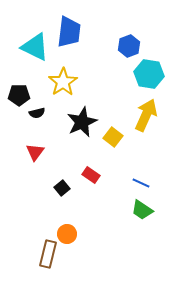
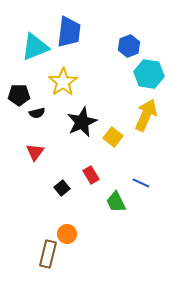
cyan triangle: rotated 48 degrees counterclockwise
red rectangle: rotated 24 degrees clockwise
green trapezoid: moved 26 px left, 8 px up; rotated 30 degrees clockwise
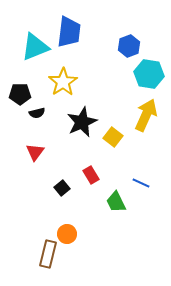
black pentagon: moved 1 px right, 1 px up
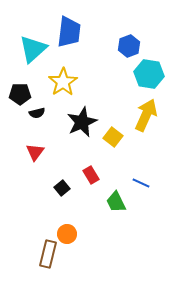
cyan triangle: moved 2 px left, 2 px down; rotated 20 degrees counterclockwise
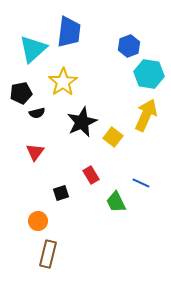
black pentagon: moved 1 px right, 1 px up; rotated 10 degrees counterclockwise
black square: moved 1 px left, 5 px down; rotated 21 degrees clockwise
orange circle: moved 29 px left, 13 px up
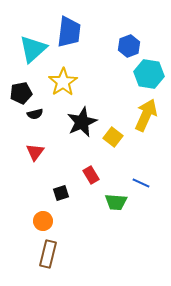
black semicircle: moved 2 px left, 1 px down
green trapezoid: rotated 60 degrees counterclockwise
orange circle: moved 5 px right
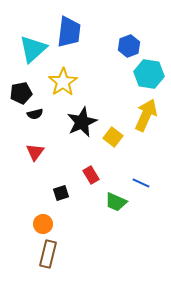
green trapezoid: rotated 20 degrees clockwise
orange circle: moved 3 px down
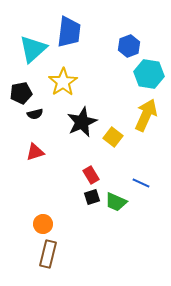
red triangle: rotated 36 degrees clockwise
black square: moved 31 px right, 4 px down
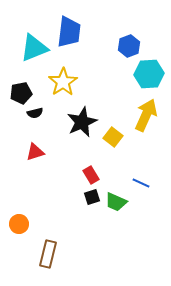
cyan triangle: moved 1 px right, 1 px up; rotated 20 degrees clockwise
cyan hexagon: rotated 12 degrees counterclockwise
black semicircle: moved 1 px up
orange circle: moved 24 px left
